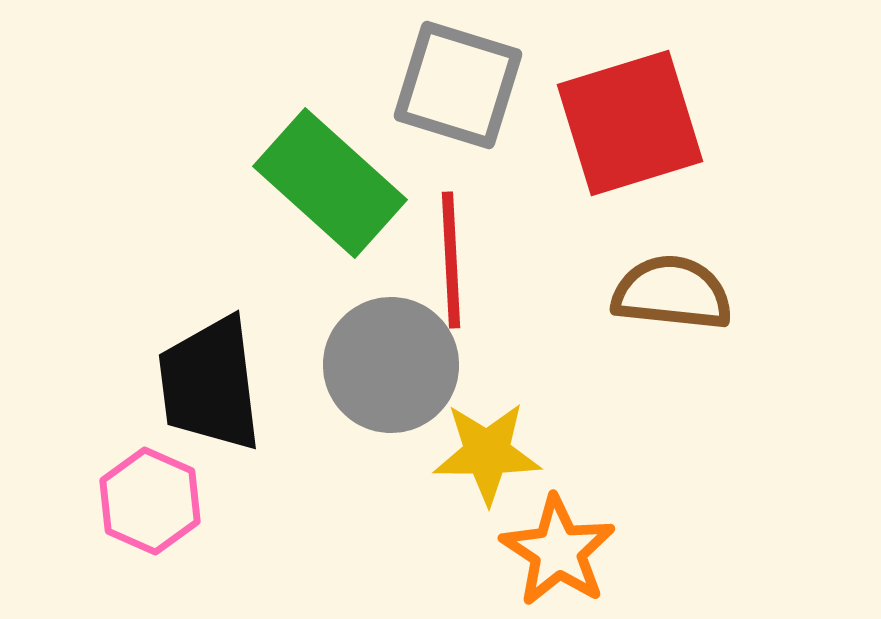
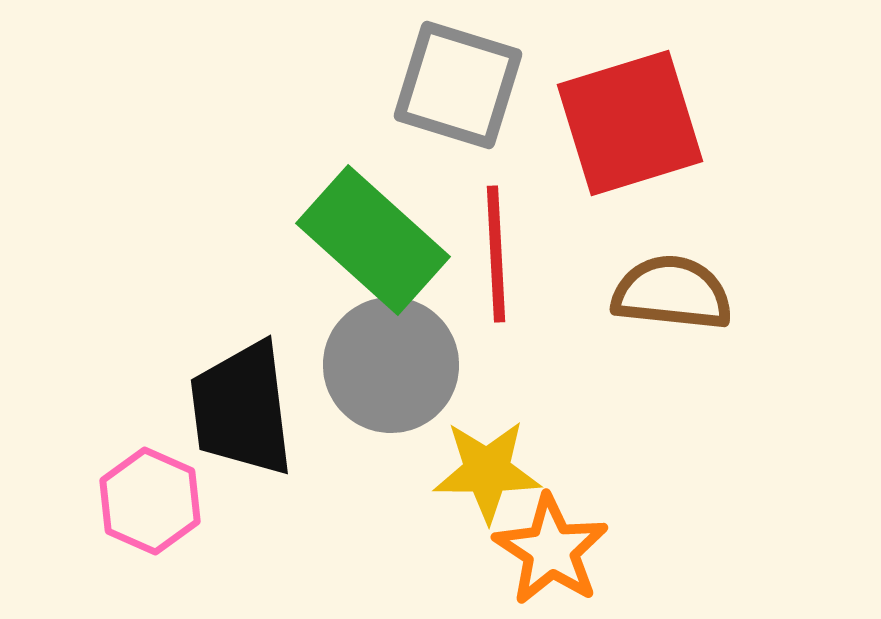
green rectangle: moved 43 px right, 57 px down
red line: moved 45 px right, 6 px up
black trapezoid: moved 32 px right, 25 px down
yellow star: moved 18 px down
orange star: moved 7 px left, 1 px up
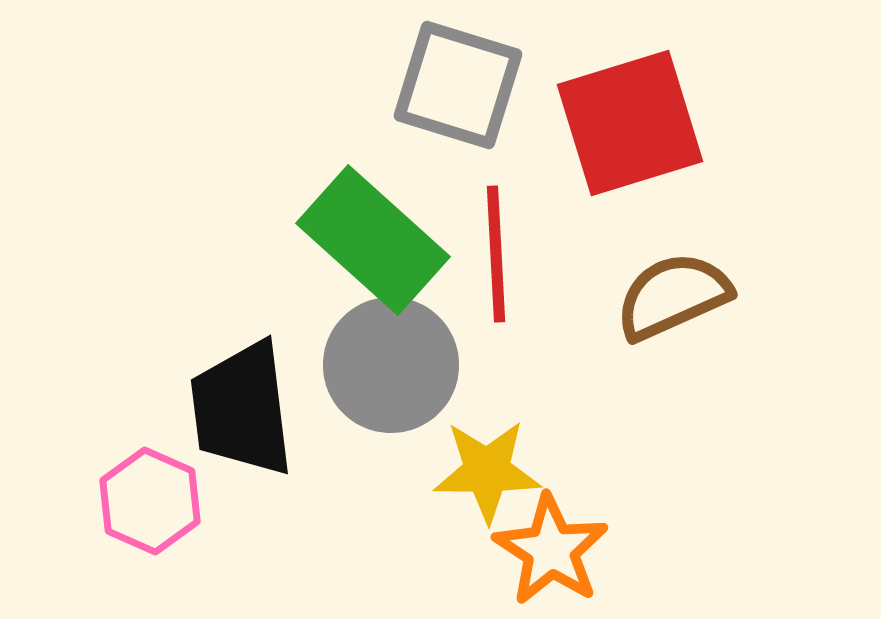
brown semicircle: moved 1 px right, 3 px down; rotated 30 degrees counterclockwise
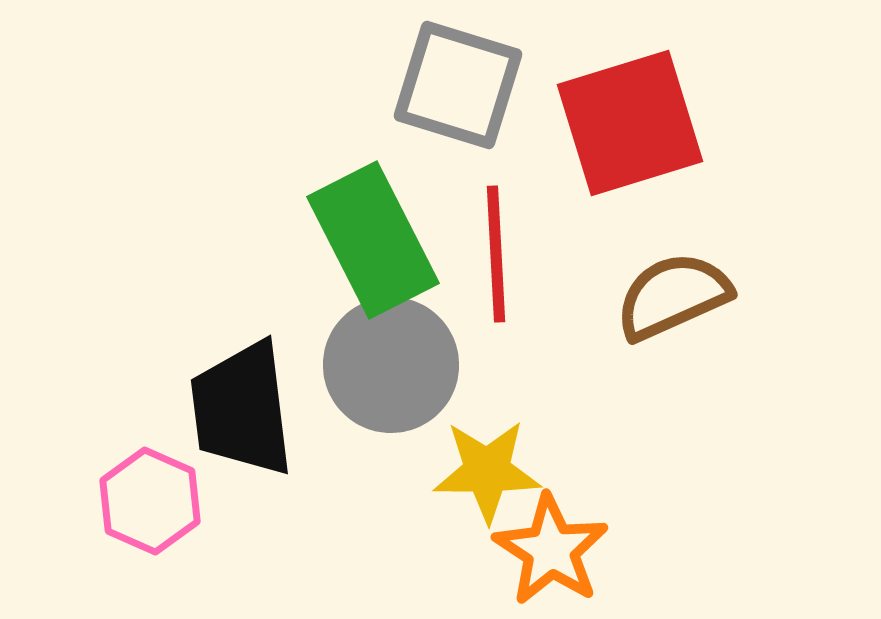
green rectangle: rotated 21 degrees clockwise
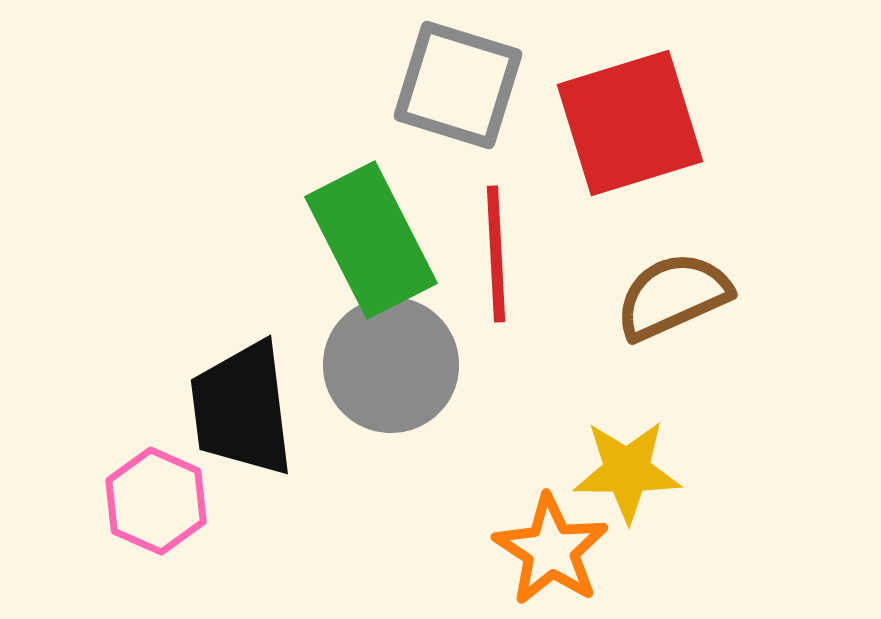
green rectangle: moved 2 px left
yellow star: moved 140 px right
pink hexagon: moved 6 px right
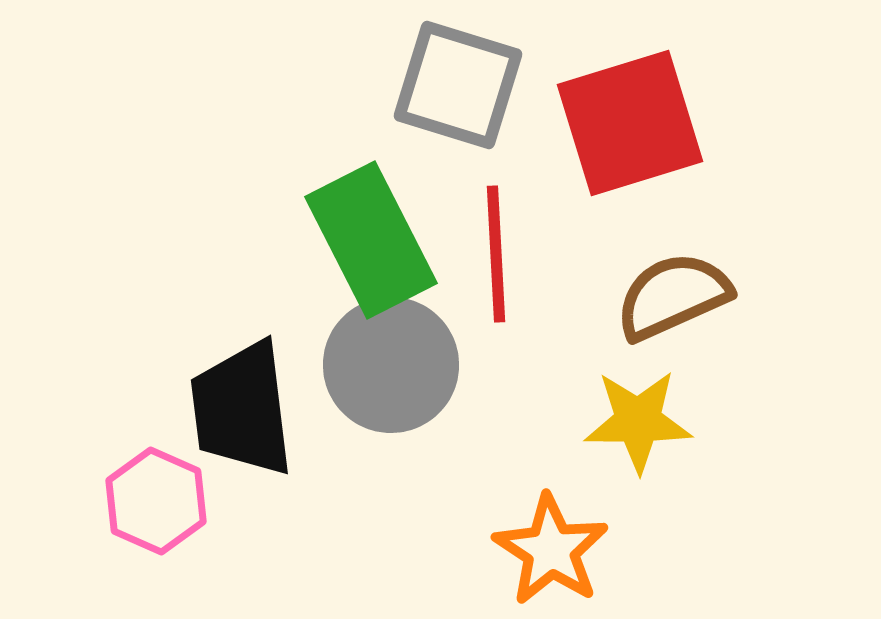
yellow star: moved 11 px right, 50 px up
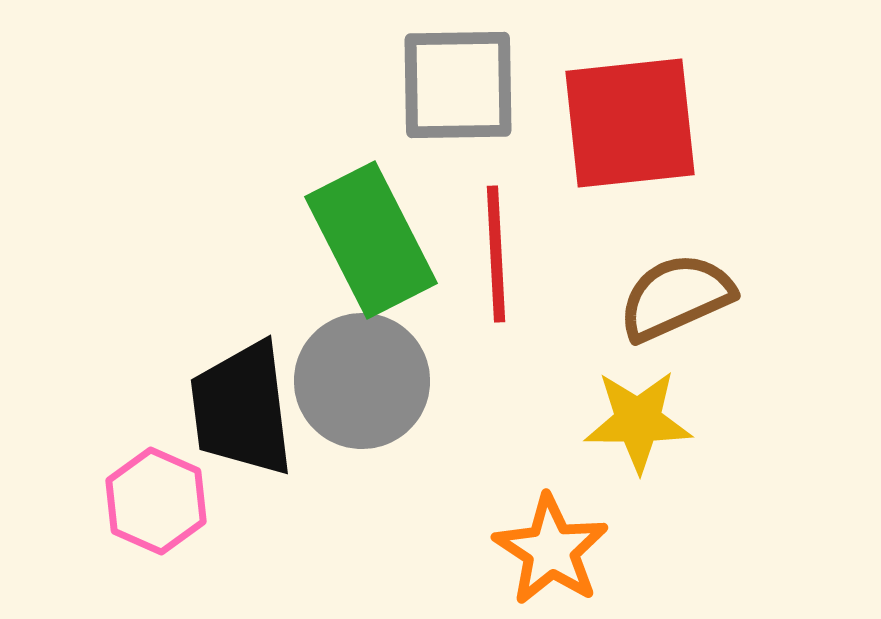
gray square: rotated 18 degrees counterclockwise
red square: rotated 11 degrees clockwise
brown semicircle: moved 3 px right, 1 px down
gray circle: moved 29 px left, 16 px down
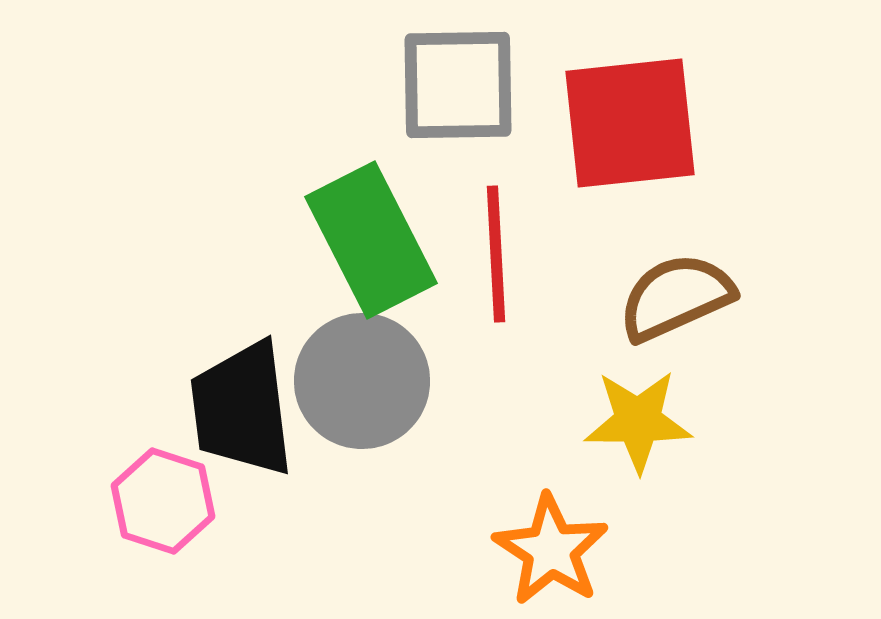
pink hexagon: moved 7 px right; rotated 6 degrees counterclockwise
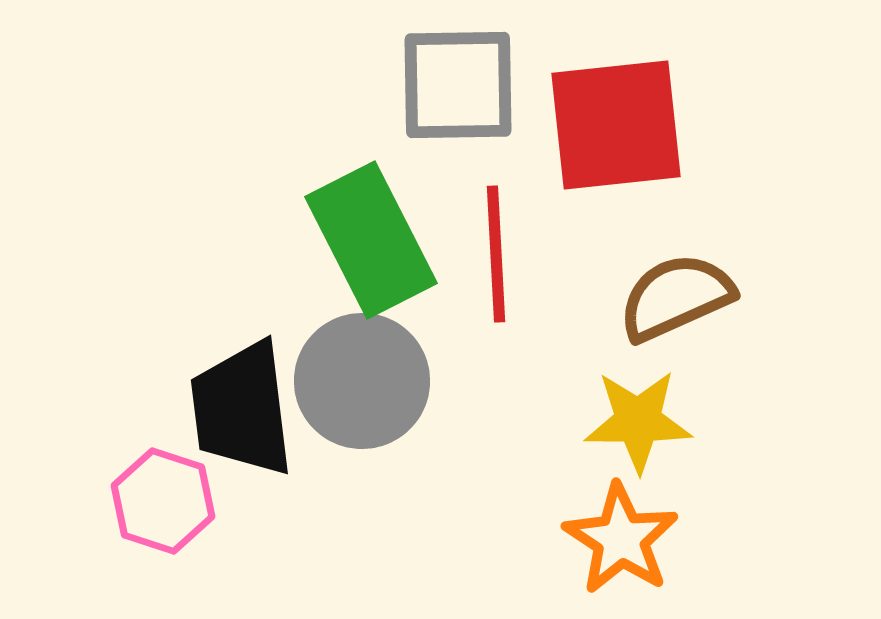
red square: moved 14 px left, 2 px down
orange star: moved 70 px right, 11 px up
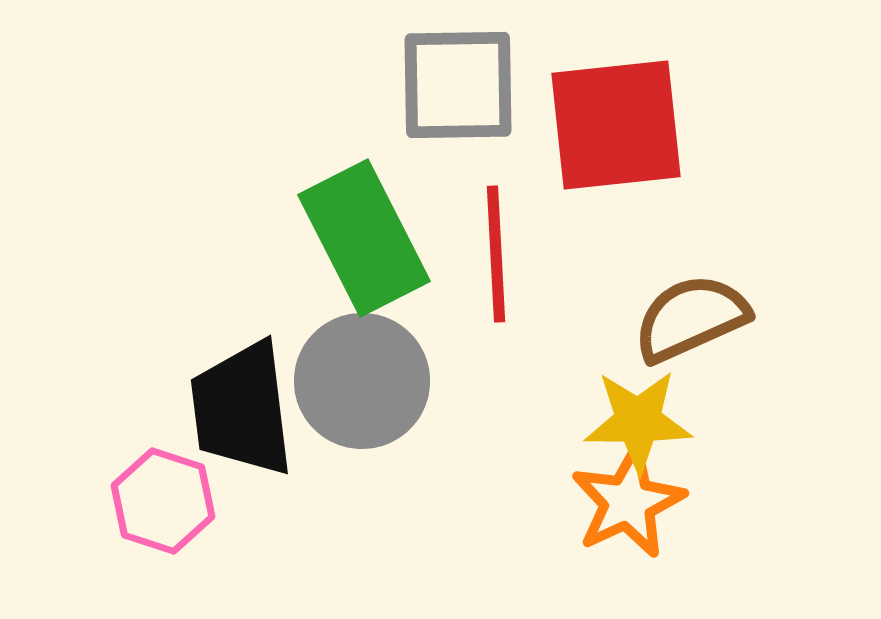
green rectangle: moved 7 px left, 2 px up
brown semicircle: moved 15 px right, 21 px down
orange star: moved 7 px right, 37 px up; rotated 14 degrees clockwise
